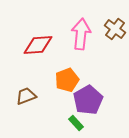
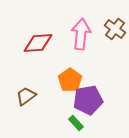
red diamond: moved 2 px up
orange pentagon: moved 3 px right; rotated 15 degrees counterclockwise
brown trapezoid: rotated 15 degrees counterclockwise
purple pentagon: rotated 20 degrees clockwise
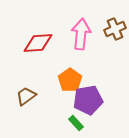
brown cross: rotated 30 degrees clockwise
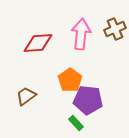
purple pentagon: rotated 16 degrees clockwise
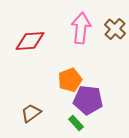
brown cross: rotated 25 degrees counterclockwise
pink arrow: moved 6 px up
red diamond: moved 8 px left, 2 px up
orange pentagon: rotated 15 degrees clockwise
brown trapezoid: moved 5 px right, 17 px down
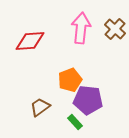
brown trapezoid: moved 9 px right, 6 px up
green rectangle: moved 1 px left, 1 px up
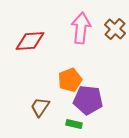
brown trapezoid: rotated 20 degrees counterclockwise
green rectangle: moved 1 px left, 2 px down; rotated 35 degrees counterclockwise
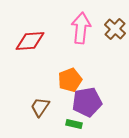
purple pentagon: moved 1 px left, 2 px down; rotated 16 degrees counterclockwise
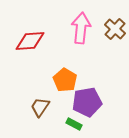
orange pentagon: moved 5 px left; rotated 20 degrees counterclockwise
green rectangle: rotated 14 degrees clockwise
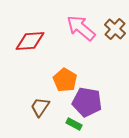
pink arrow: rotated 56 degrees counterclockwise
purple pentagon: rotated 20 degrees clockwise
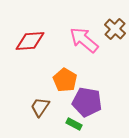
pink arrow: moved 3 px right, 12 px down
